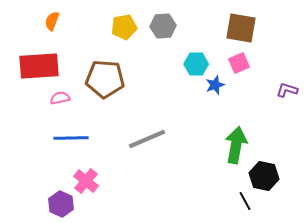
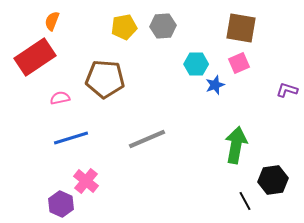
red rectangle: moved 4 px left, 9 px up; rotated 30 degrees counterclockwise
blue line: rotated 16 degrees counterclockwise
black hexagon: moved 9 px right, 4 px down; rotated 20 degrees counterclockwise
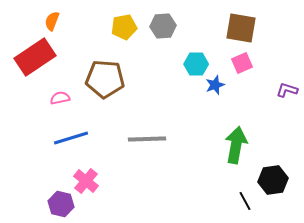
pink square: moved 3 px right
gray line: rotated 21 degrees clockwise
purple hexagon: rotated 10 degrees counterclockwise
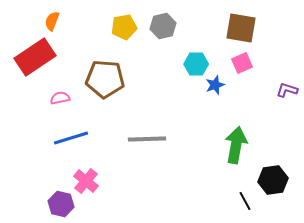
gray hexagon: rotated 10 degrees counterclockwise
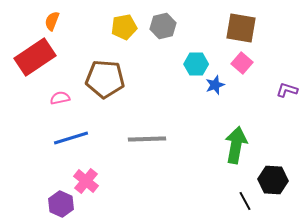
pink square: rotated 25 degrees counterclockwise
black hexagon: rotated 12 degrees clockwise
purple hexagon: rotated 10 degrees clockwise
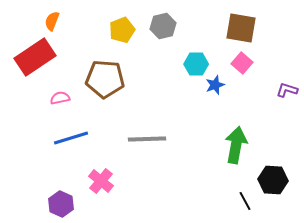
yellow pentagon: moved 2 px left, 3 px down; rotated 10 degrees counterclockwise
pink cross: moved 15 px right
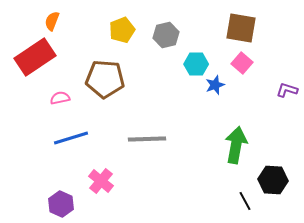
gray hexagon: moved 3 px right, 9 px down
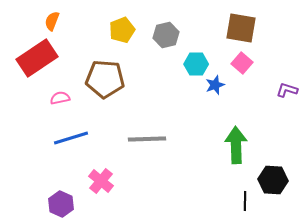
red rectangle: moved 2 px right, 1 px down
green arrow: rotated 12 degrees counterclockwise
black line: rotated 30 degrees clockwise
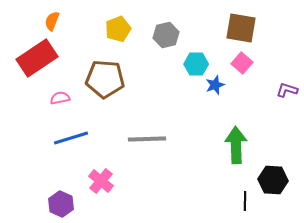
yellow pentagon: moved 4 px left, 1 px up
